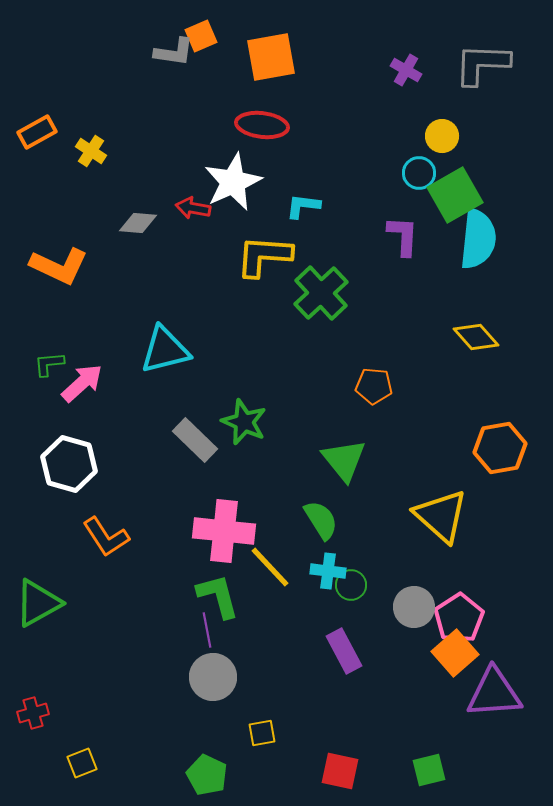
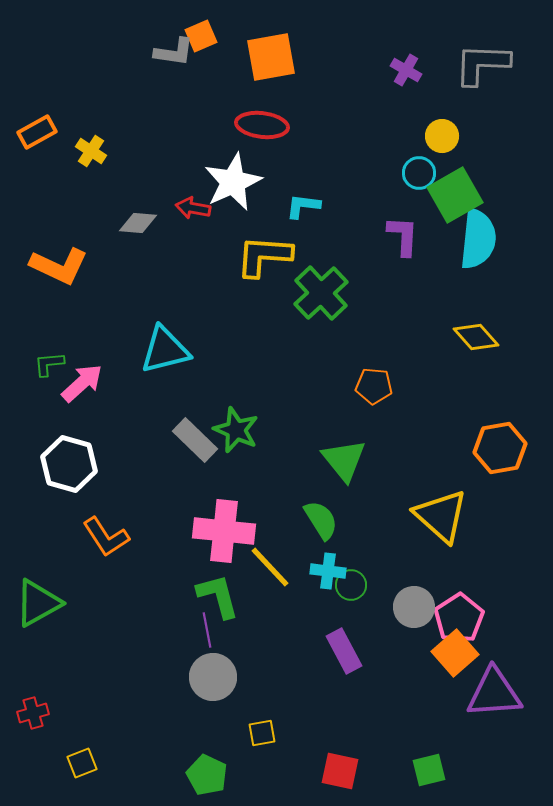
green star at (244, 422): moved 8 px left, 8 px down
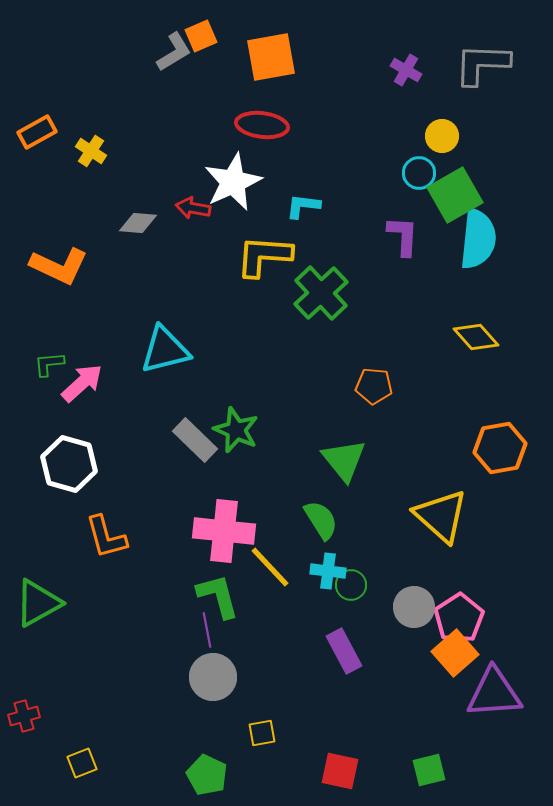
gray L-shape at (174, 52): rotated 39 degrees counterclockwise
orange L-shape at (106, 537): rotated 18 degrees clockwise
red cross at (33, 713): moved 9 px left, 3 px down
